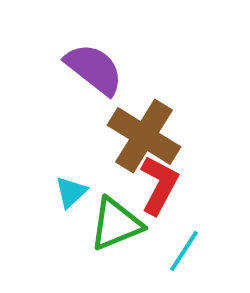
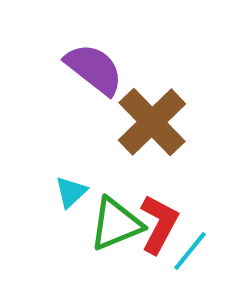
brown cross: moved 8 px right, 14 px up; rotated 14 degrees clockwise
red L-shape: moved 39 px down
cyan line: moved 6 px right; rotated 6 degrees clockwise
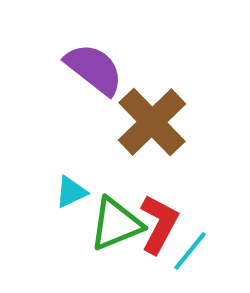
cyan triangle: rotated 18 degrees clockwise
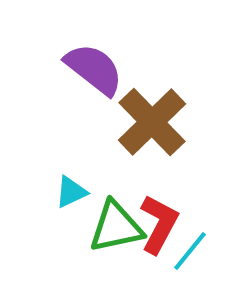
green triangle: moved 3 px down; rotated 10 degrees clockwise
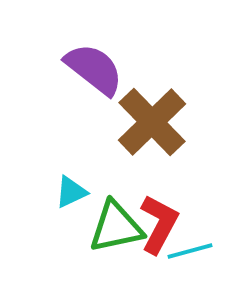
cyan line: rotated 36 degrees clockwise
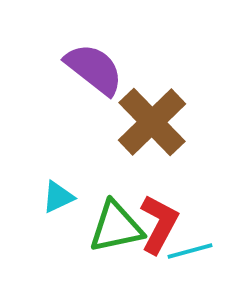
cyan triangle: moved 13 px left, 5 px down
